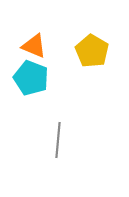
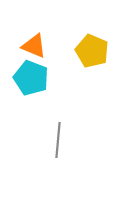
yellow pentagon: rotated 8 degrees counterclockwise
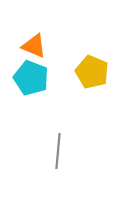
yellow pentagon: moved 21 px down
gray line: moved 11 px down
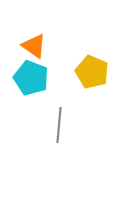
orange triangle: rotated 12 degrees clockwise
gray line: moved 1 px right, 26 px up
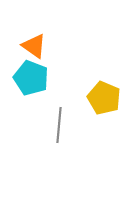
yellow pentagon: moved 12 px right, 26 px down
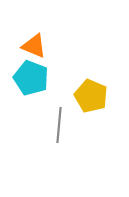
orange triangle: rotated 12 degrees counterclockwise
yellow pentagon: moved 13 px left, 2 px up
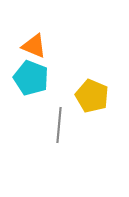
yellow pentagon: moved 1 px right
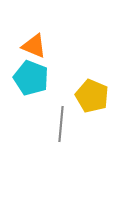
gray line: moved 2 px right, 1 px up
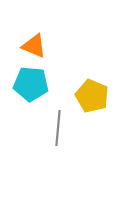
cyan pentagon: moved 6 px down; rotated 16 degrees counterclockwise
gray line: moved 3 px left, 4 px down
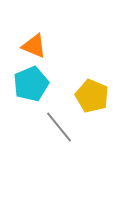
cyan pentagon: rotated 28 degrees counterclockwise
gray line: moved 1 px right, 1 px up; rotated 44 degrees counterclockwise
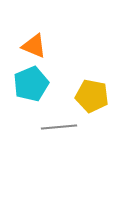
yellow pentagon: rotated 12 degrees counterclockwise
gray line: rotated 56 degrees counterclockwise
